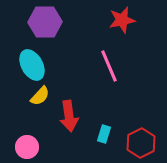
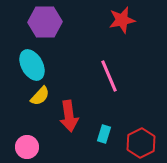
pink line: moved 10 px down
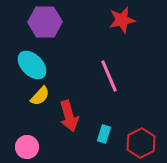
cyan ellipse: rotated 16 degrees counterclockwise
red arrow: rotated 8 degrees counterclockwise
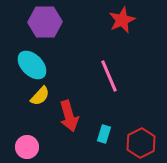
red star: rotated 12 degrees counterclockwise
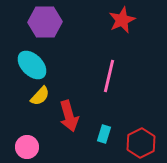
pink line: rotated 36 degrees clockwise
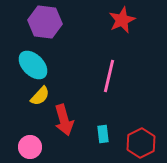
purple hexagon: rotated 8 degrees clockwise
cyan ellipse: moved 1 px right
red arrow: moved 5 px left, 4 px down
cyan rectangle: moved 1 px left; rotated 24 degrees counterclockwise
pink circle: moved 3 px right
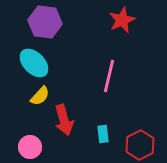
cyan ellipse: moved 1 px right, 2 px up
red hexagon: moved 1 px left, 2 px down
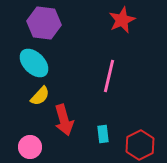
purple hexagon: moved 1 px left, 1 px down
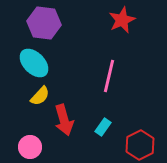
cyan rectangle: moved 7 px up; rotated 42 degrees clockwise
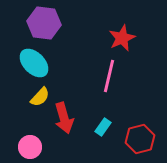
red star: moved 18 px down
yellow semicircle: moved 1 px down
red arrow: moved 2 px up
red hexagon: moved 6 px up; rotated 12 degrees clockwise
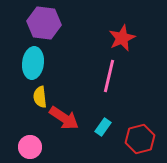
cyan ellipse: moved 1 px left; rotated 52 degrees clockwise
yellow semicircle: rotated 130 degrees clockwise
red arrow: rotated 40 degrees counterclockwise
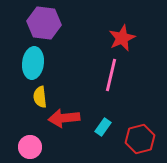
pink line: moved 2 px right, 1 px up
red arrow: rotated 140 degrees clockwise
